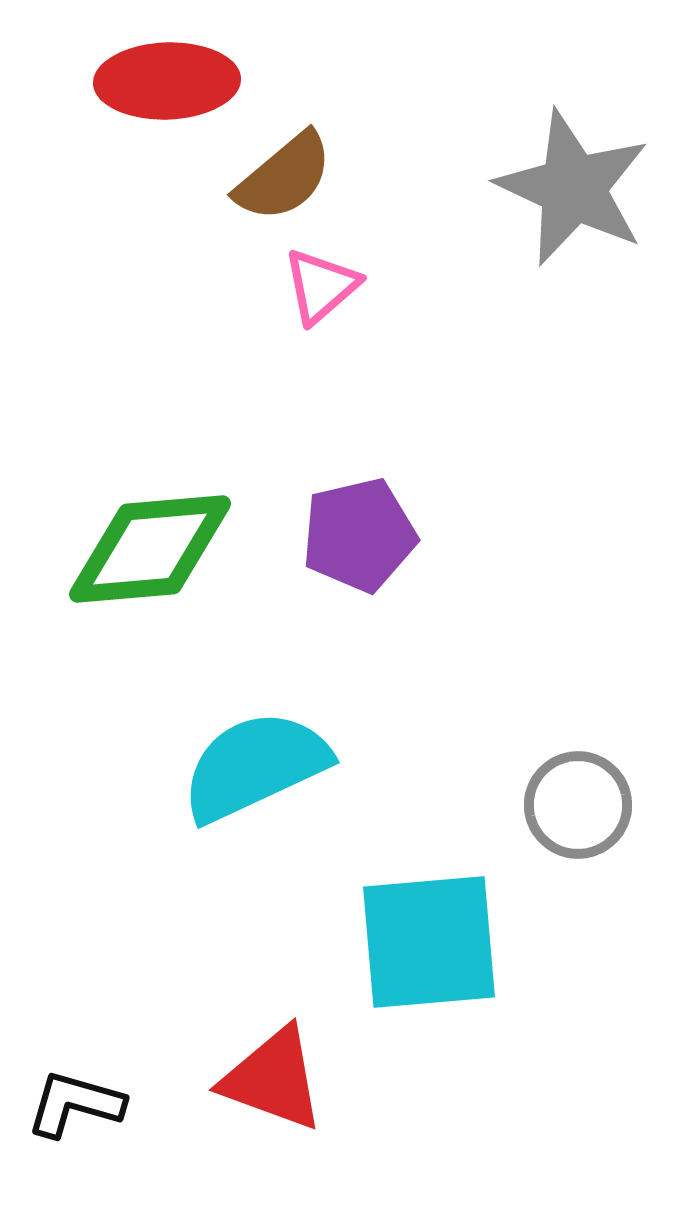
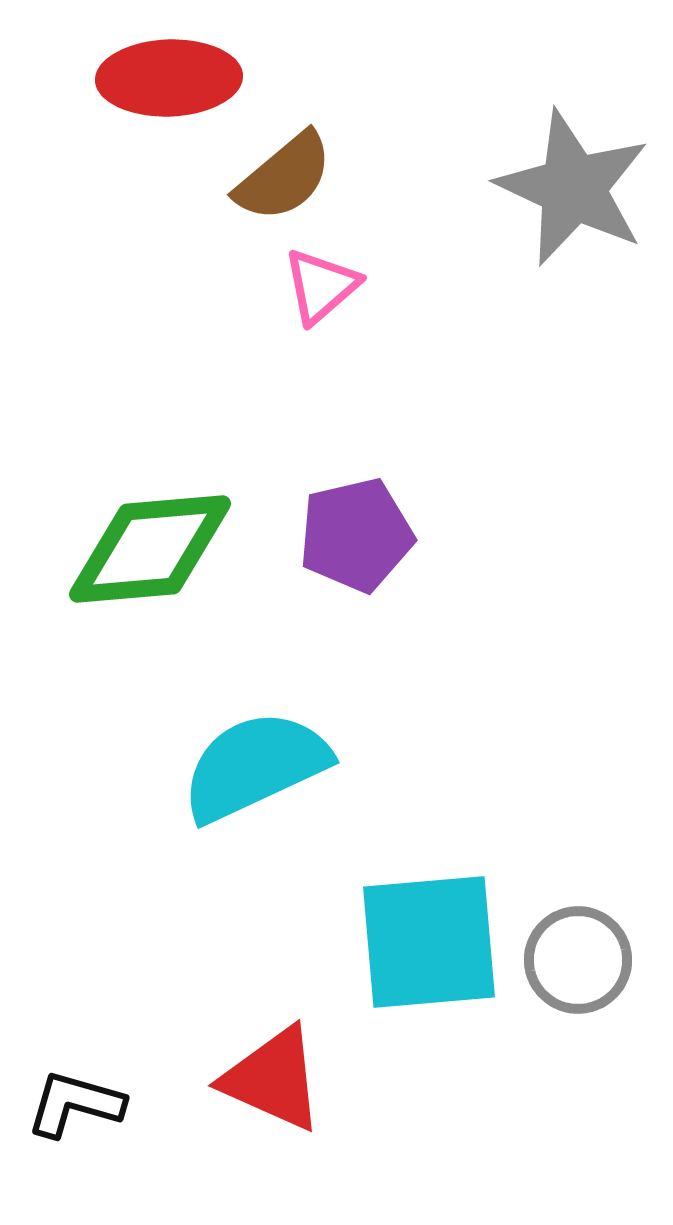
red ellipse: moved 2 px right, 3 px up
purple pentagon: moved 3 px left
gray circle: moved 155 px down
red triangle: rotated 4 degrees clockwise
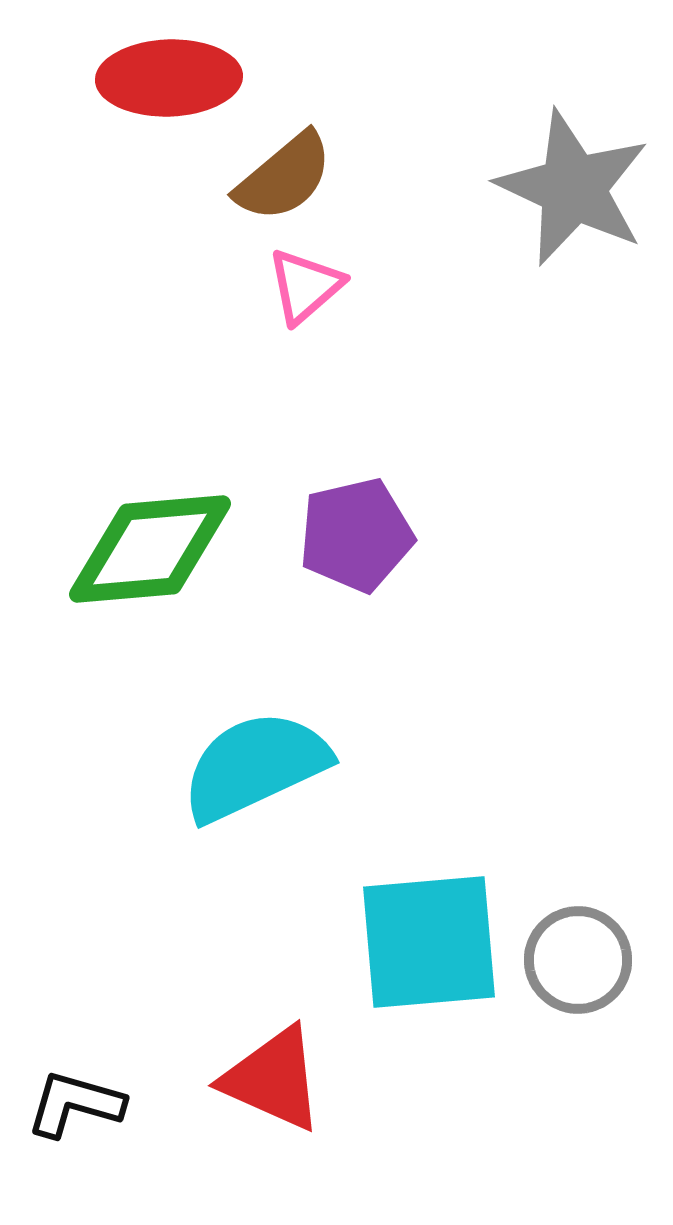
pink triangle: moved 16 px left
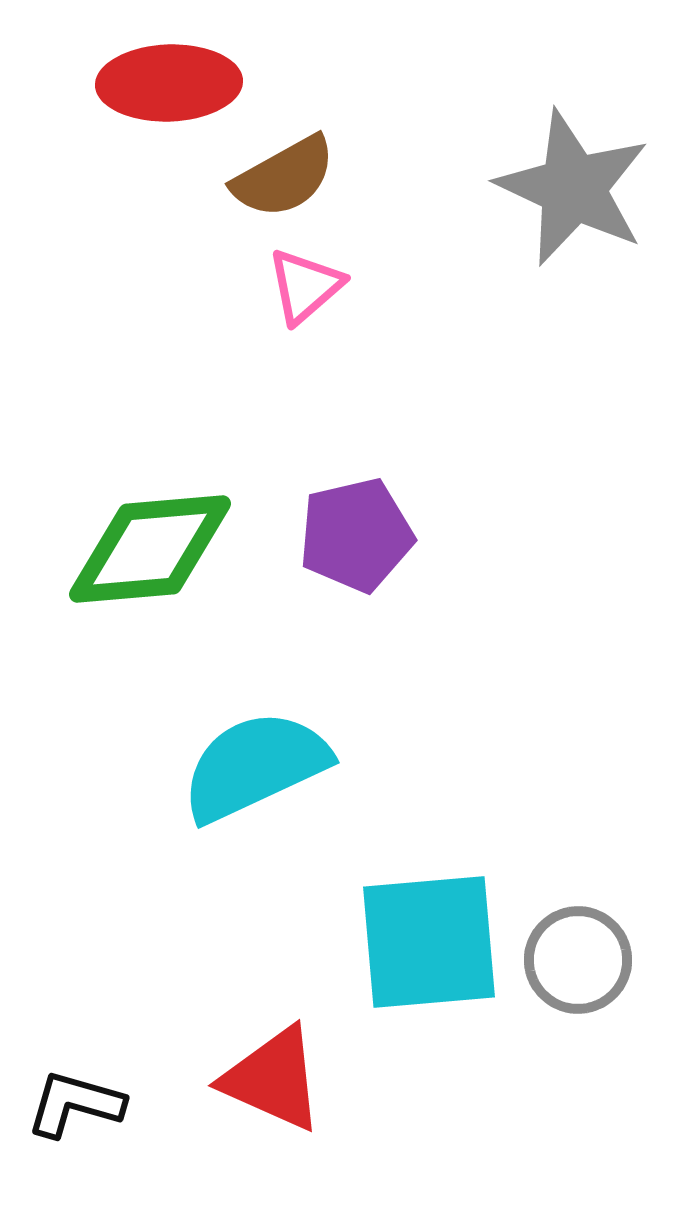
red ellipse: moved 5 px down
brown semicircle: rotated 11 degrees clockwise
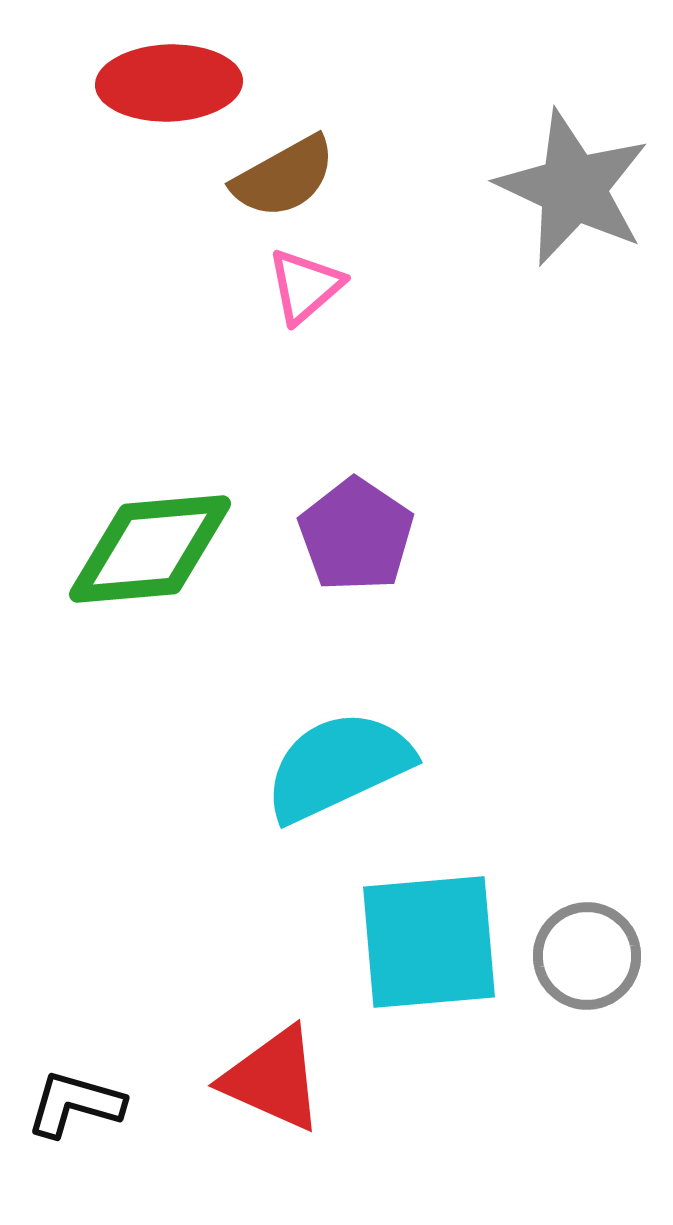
purple pentagon: rotated 25 degrees counterclockwise
cyan semicircle: moved 83 px right
gray circle: moved 9 px right, 4 px up
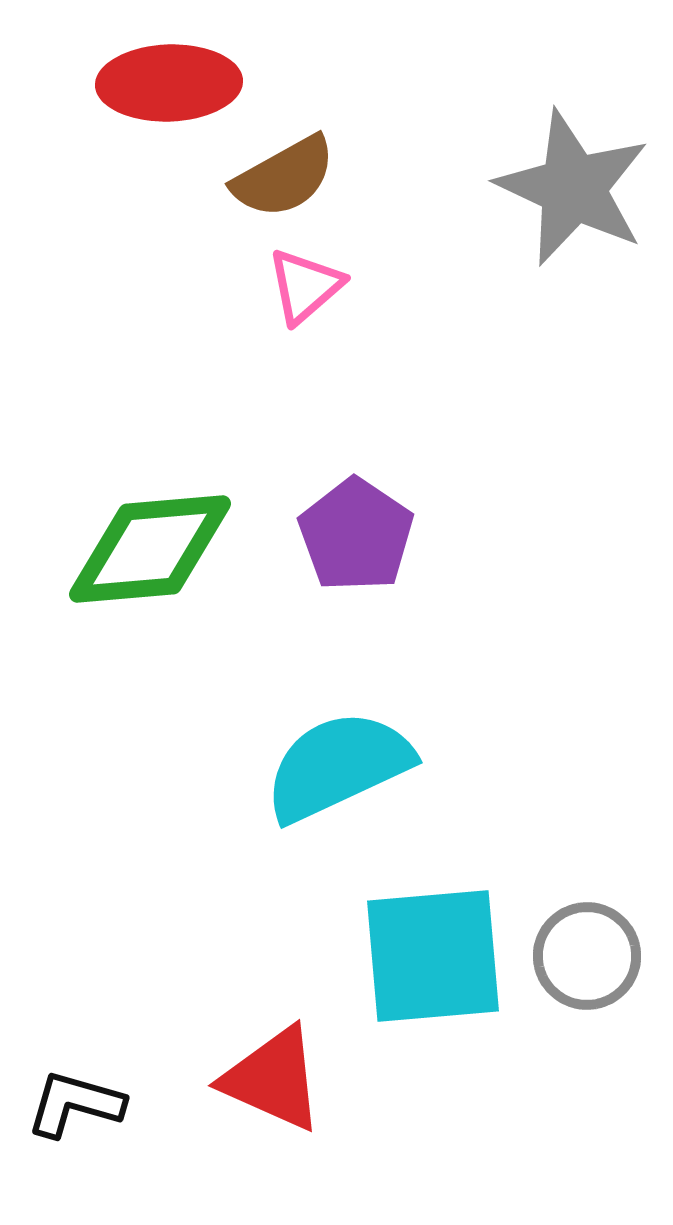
cyan square: moved 4 px right, 14 px down
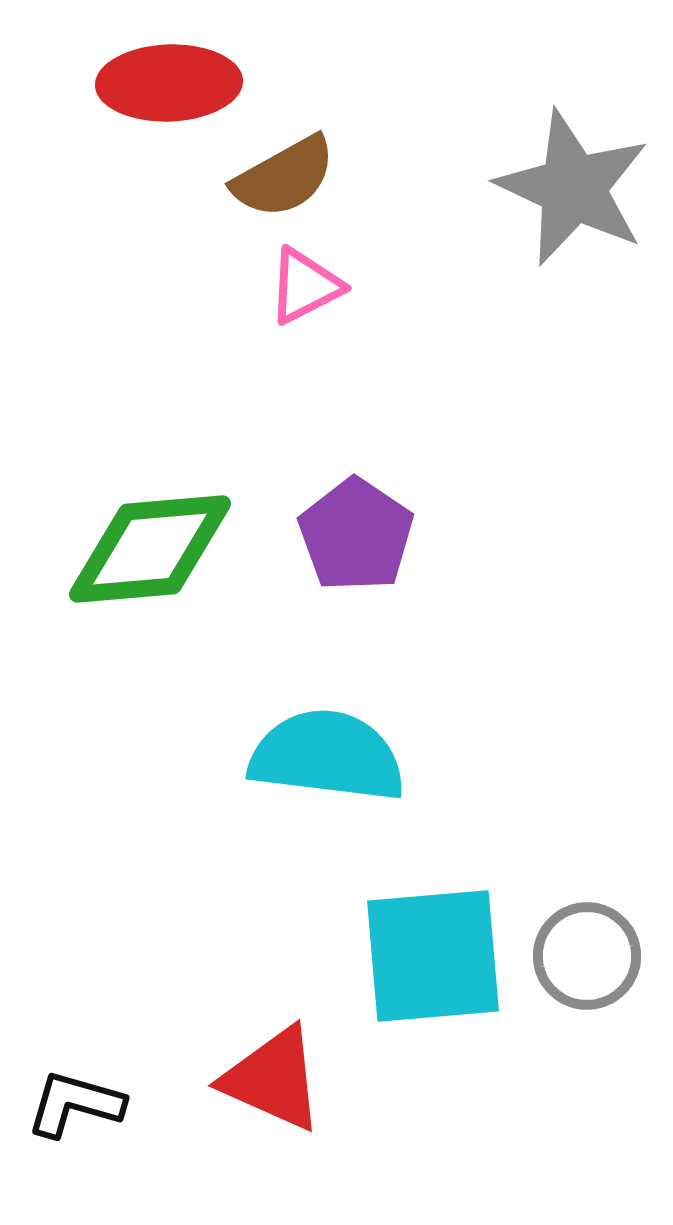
pink triangle: rotated 14 degrees clockwise
cyan semicircle: moved 11 px left, 10 px up; rotated 32 degrees clockwise
